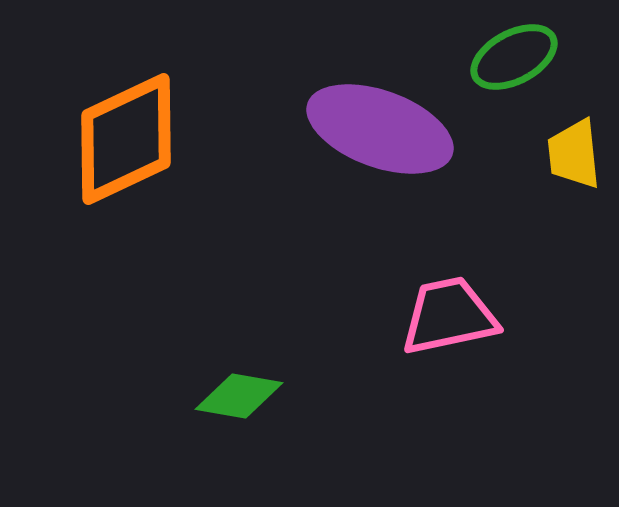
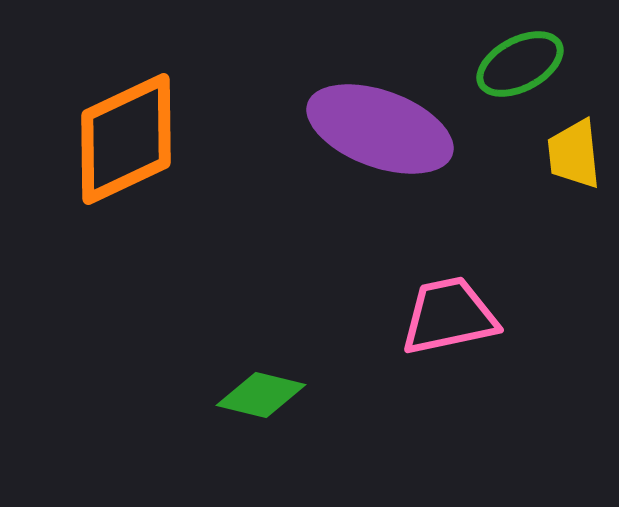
green ellipse: moved 6 px right, 7 px down
green diamond: moved 22 px right, 1 px up; rotated 4 degrees clockwise
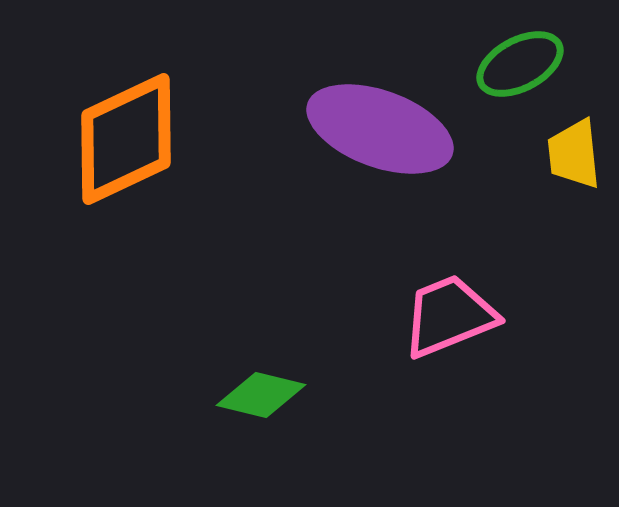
pink trapezoid: rotated 10 degrees counterclockwise
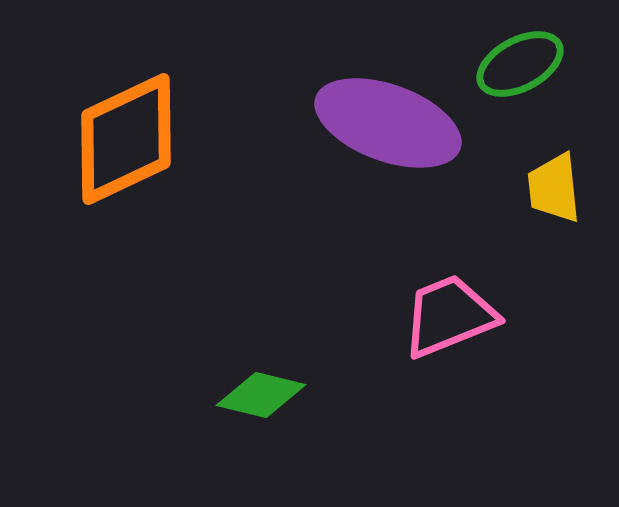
purple ellipse: moved 8 px right, 6 px up
yellow trapezoid: moved 20 px left, 34 px down
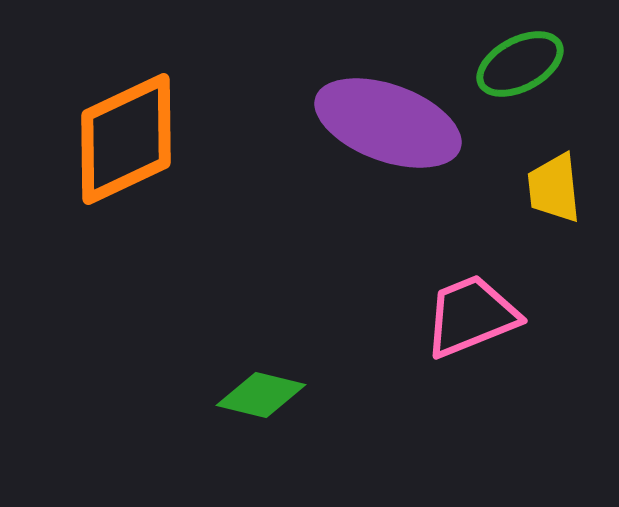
pink trapezoid: moved 22 px right
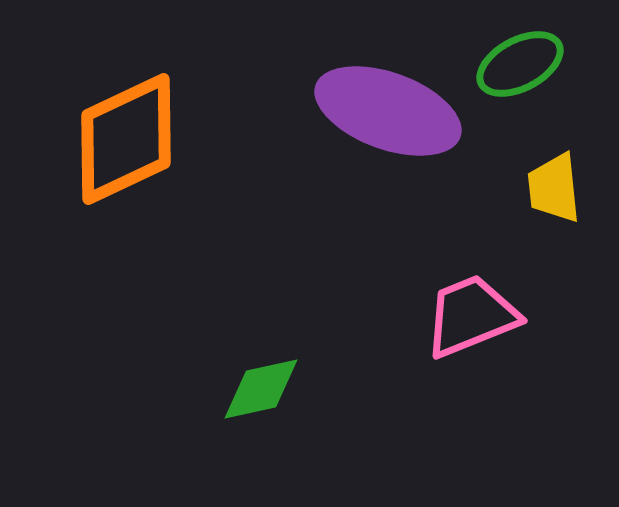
purple ellipse: moved 12 px up
green diamond: moved 6 px up; rotated 26 degrees counterclockwise
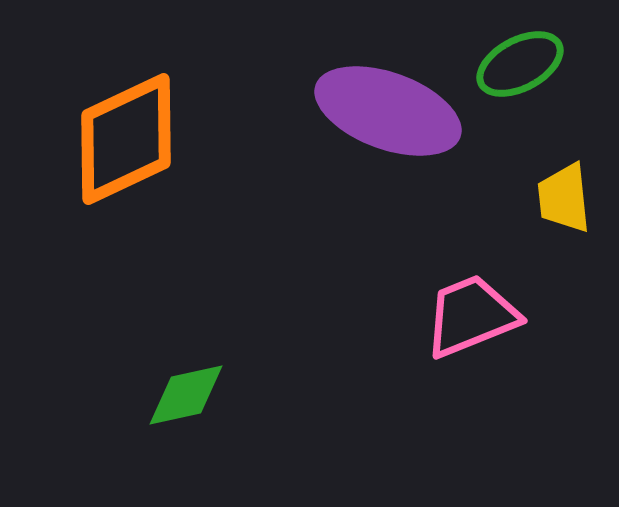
yellow trapezoid: moved 10 px right, 10 px down
green diamond: moved 75 px left, 6 px down
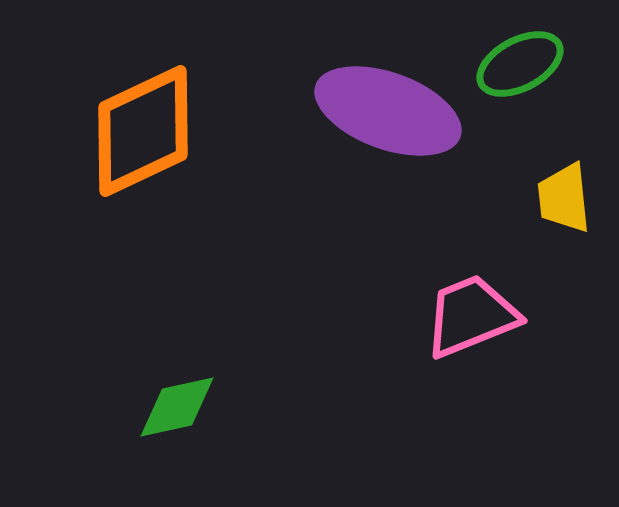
orange diamond: moved 17 px right, 8 px up
green diamond: moved 9 px left, 12 px down
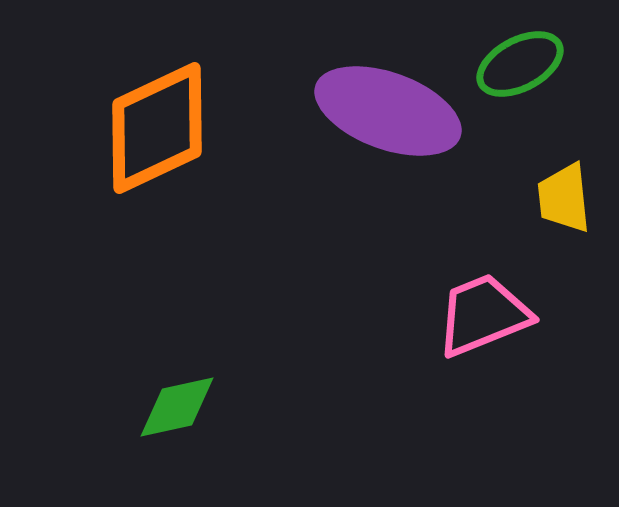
orange diamond: moved 14 px right, 3 px up
pink trapezoid: moved 12 px right, 1 px up
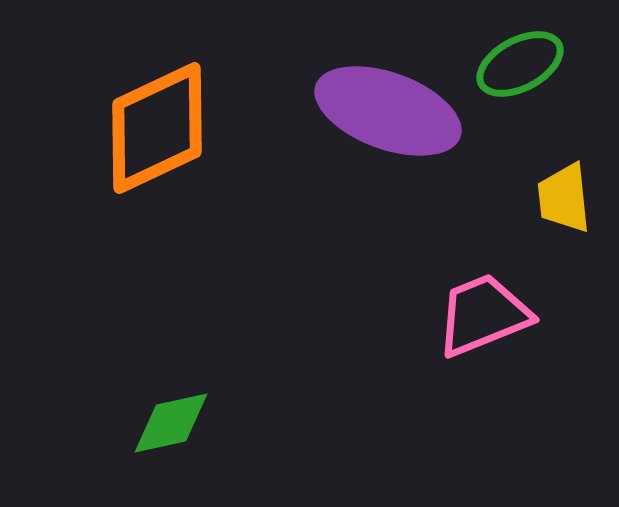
green diamond: moved 6 px left, 16 px down
